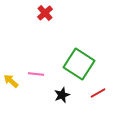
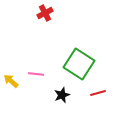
red cross: rotated 14 degrees clockwise
red line: rotated 14 degrees clockwise
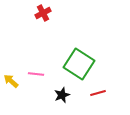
red cross: moved 2 px left
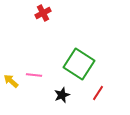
pink line: moved 2 px left, 1 px down
red line: rotated 42 degrees counterclockwise
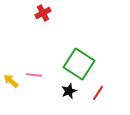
black star: moved 7 px right, 4 px up
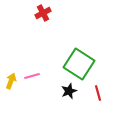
pink line: moved 2 px left, 1 px down; rotated 21 degrees counterclockwise
yellow arrow: rotated 70 degrees clockwise
red line: rotated 49 degrees counterclockwise
